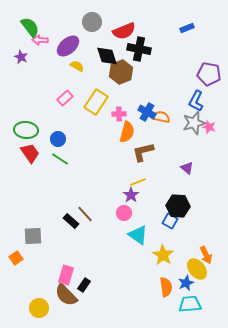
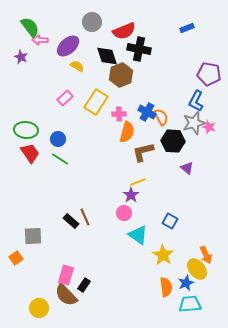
brown hexagon at (121, 72): moved 3 px down
orange semicircle at (161, 117): rotated 48 degrees clockwise
black hexagon at (178, 206): moved 5 px left, 65 px up
brown line at (85, 214): moved 3 px down; rotated 18 degrees clockwise
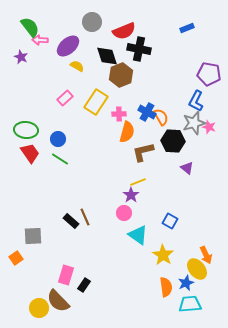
brown semicircle at (66, 295): moved 8 px left, 6 px down
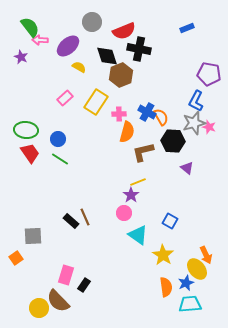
yellow semicircle at (77, 66): moved 2 px right, 1 px down
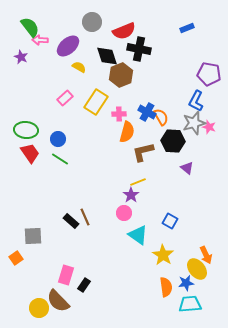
blue star at (186, 283): rotated 14 degrees clockwise
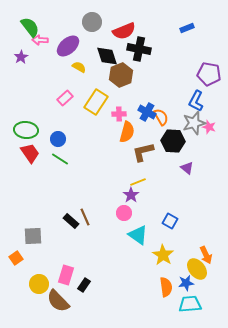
purple star at (21, 57): rotated 16 degrees clockwise
yellow circle at (39, 308): moved 24 px up
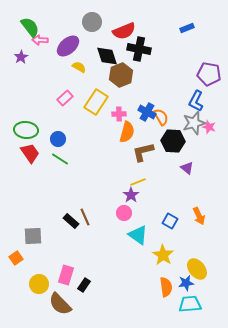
orange arrow at (206, 255): moved 7 px left, 39 px up
brown semicircle at (58, 301): moved 2 px right, 3 px down
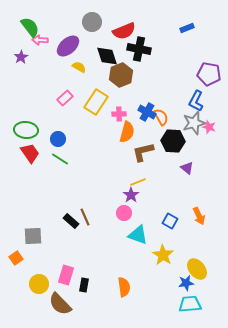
cyan triangle at (138, 235): rotated 15 degrees counterclockwise
black rectangle at (84, 285): rotated 24 degrees counterclockwise
orange semicircle at (166, 287): moved 42 px left
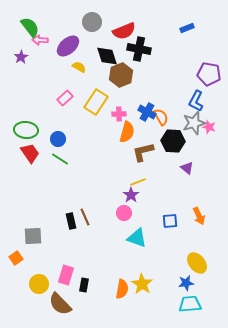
black rectangle at (71, 221): rotated 35 degrees clockwise
blue square at (170, 221): rotated 35 degrees counterclockwise
cyan triangle at (138, 235): moved 1 px left, 3 px down
yellow star at (163, 255): moved 21 px left, 29 px down
yellow ellipse at (197, 269): moved 6 px up
orange semicircle at (124, 287): moved 2 px left, 2 px down; rotated 18 degrees clockwise
